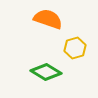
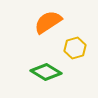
orange semicircle: moved 3 px down; rotated 52 degrees counterclockwise
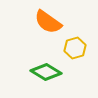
orange semicircle: rotated 112 degrees counterclockwise
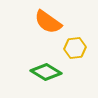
yellow hexagon: rotated 10 degrees clockwise
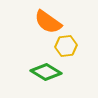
yellow hexagon: moved 9 px left, 2 px up
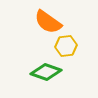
green diamond: rotated 12 degrees counterclockwise
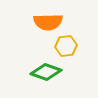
orange semicircle: rotated 36 degrees counterclockwise
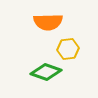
yellow hexagon: moved 2 px right, 3 px down
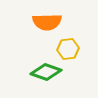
orange semicircle: moved 1 px left
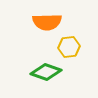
yellow hexagon: moved 1 px right, 2 px up
